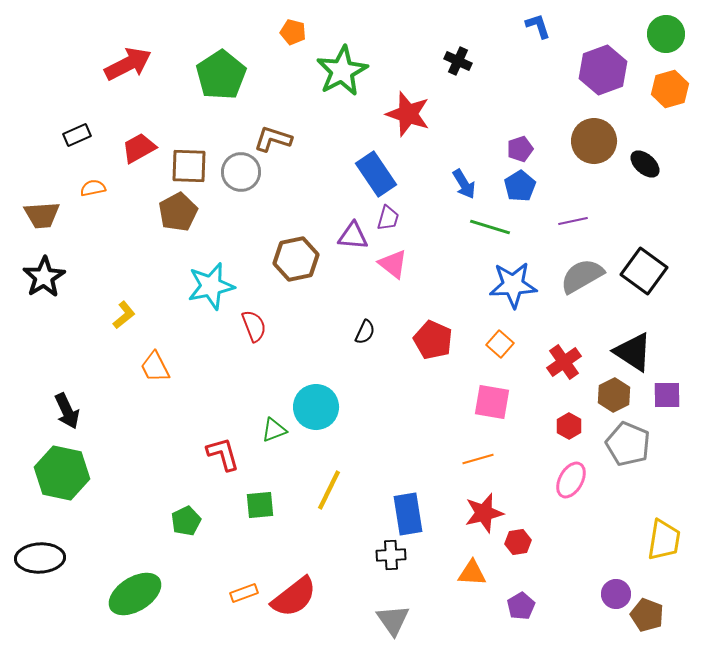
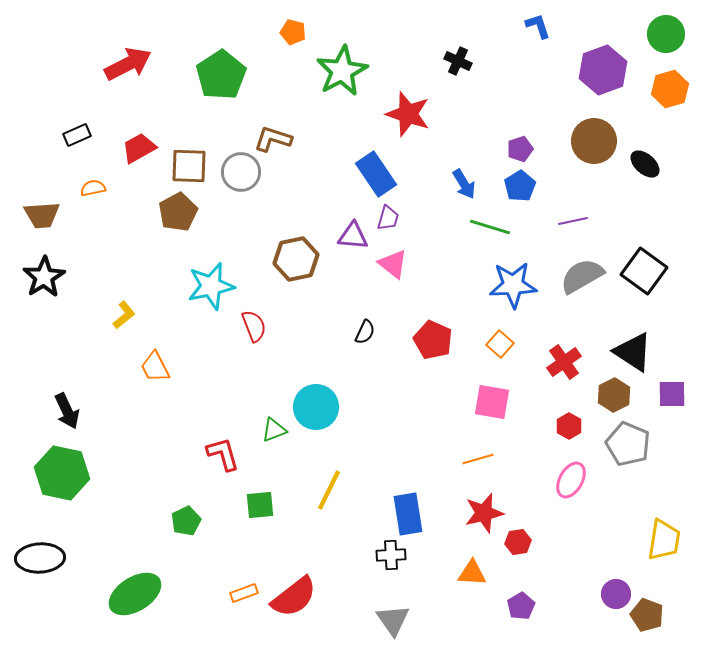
purple square at (667, 395): moved 5 px right, 1 px up
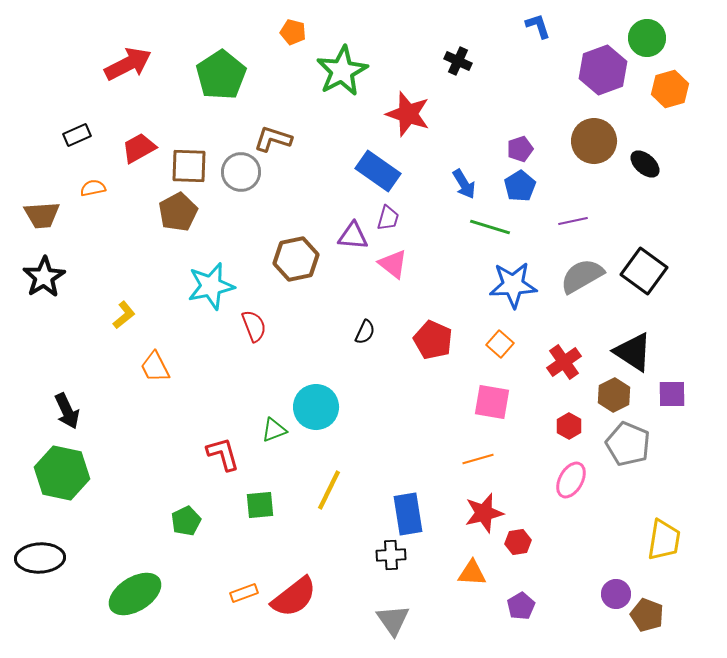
green circle at (666, 34): moved 19 px left, 4 px down
blue rectangle at (376, 174): moved 2 px right, 3 px up; rotated 21 degrees counterclockwise
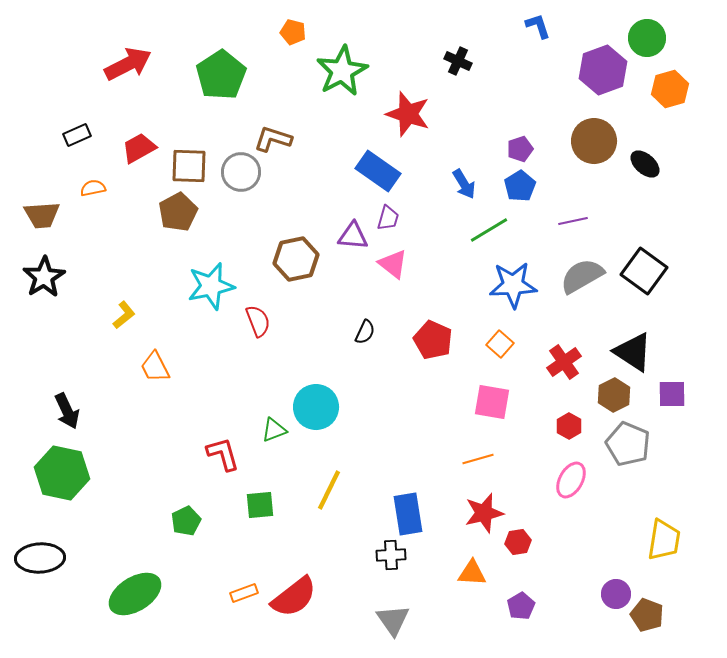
green line at (490, 227): moved 1 px left, 3 px down; rotated 48 degrees counterclockwise
red semicircle at (254, 326): moved 4 px right, 5 px up
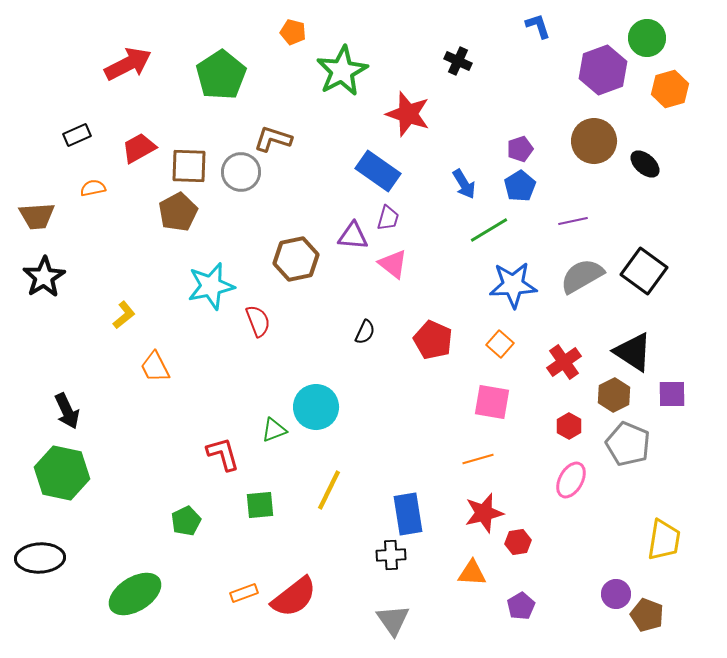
brown trapezoid at (42, 215): moved 5 px left, 1 px down
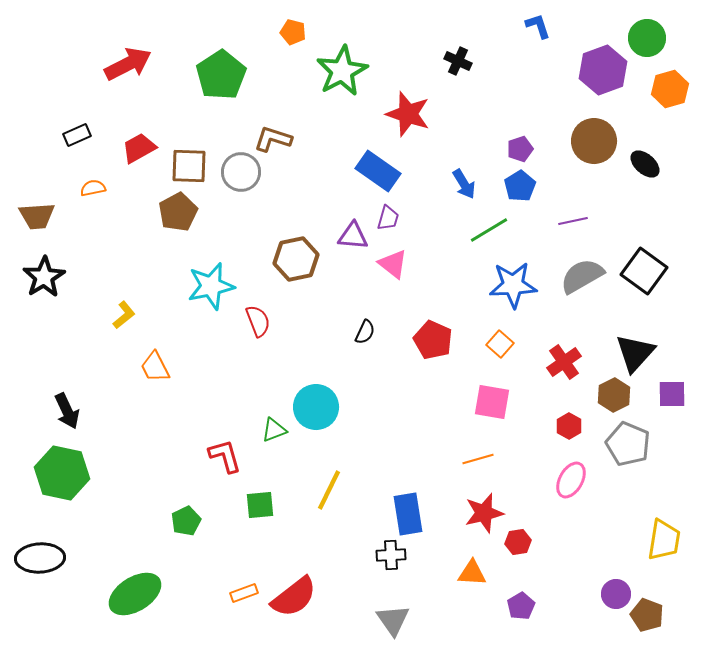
black triangle at (633, 352): moved 2 px right, 1 px down; rotated 39 degrees clockwise
red L-shape at (223, 454): moved 2 px right, 2 px down
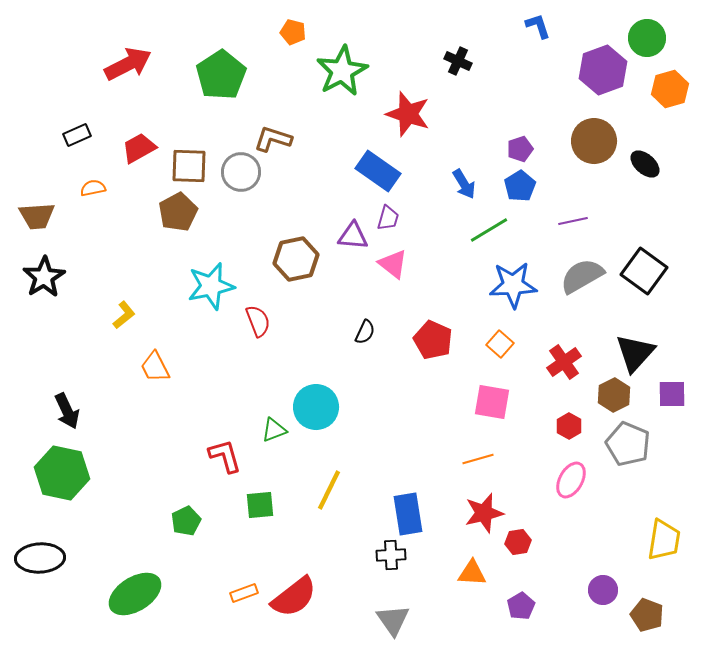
purple circle at (616, 594): moved 13 px left, 4 px up
